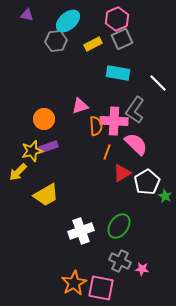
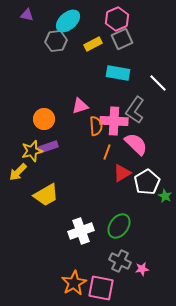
pink star: rotated 16 degrees counterclockwise
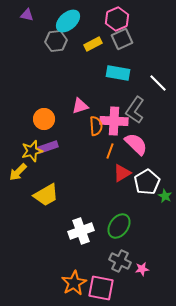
orange line: moved 3 px right, 1 px up
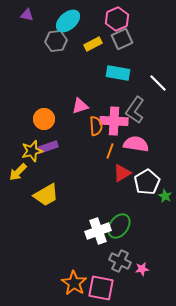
pink semicircle: rotated 35 degrees counterclockwise
white cross: moved 17 px right
orange star: rotated 10 degrees counterclockwise
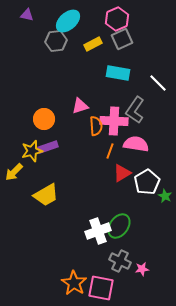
yellow arrow: moved 4 px left
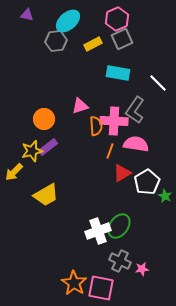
purple rectangle: rotated 18 degrees counterclockwise
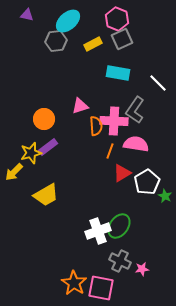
pink hexagon: rotated 15 degrees counterclockwise
yellow star: moved 1 px left, 2 px down
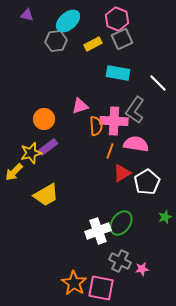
green star: moved 21 px down; rotated 24 degrees clockwise
green ellipse: moved 2 px right, 3 px up
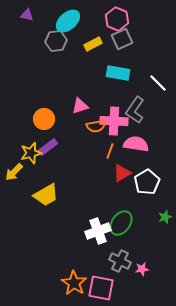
orange semicircle: rotated 84 degrees clockwise
